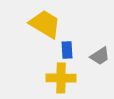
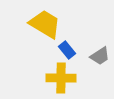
blue rectangle: rotated 36 degrees counterclockwise
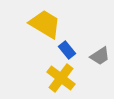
yellow cross: rotated 36 degrees clockwise
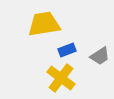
yellow trapezoid: moved 1 px left; rotated 40 degrees counterclockwise
blue rectangle: rotated 72 degrees counterclockwise
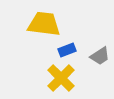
yellow trapezoid: rotated 16 degrees clockwise
yellow cross: rotated 8 degrees clockwise
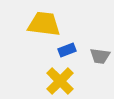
gray trapezoid: rotated 40 degrees clockwise
yellow cross: moved 1 px left, 3 px down
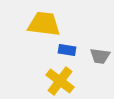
blue rectangle: rotated 30 degrees clockwise
yellow cross: rotated 8 degrees counterclockwise
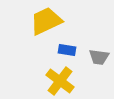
yellow trapezoid: moved 2 px right, 3 px up; rotated 32 degrees counterclockwise
gray trapezoid: moved 1 px left, 1 px down
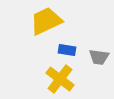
yellow cross: moved 2 px up
